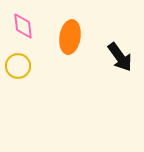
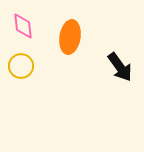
black arrow: moved 10 px down
yellow circle: moved 3 px right
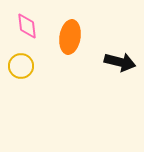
pink diamond: moved 4 px right
black arrow: moved 5 px up; rotated 40 degrees counterclockwise
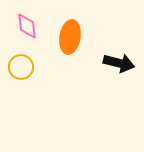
black arrow: moved 1 px left, 1 px down
yellow circle: moved 1 px down
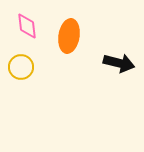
orange ellipse: moved 1 px left, 1 px up
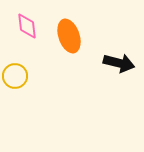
orange ellipse: rotated 28 degrees counterclockwise
yellow circle: moved 6 px left, 9 px down
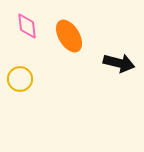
orange ellipse: rotated 12 degrees counterclockwise
yellow circle: moved 5 px right, 3 px down
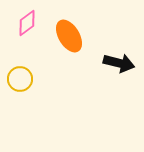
pink diamond: moved 3 px up; rotated 60 degrees clockwise
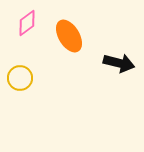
yellow circle: moved 1 px up
